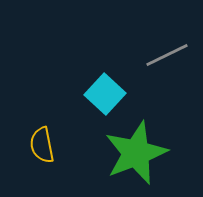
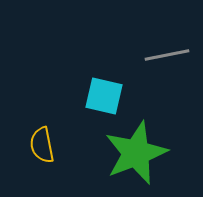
gray line: rotated 15 degrees clockwise
cyan square: moved 1 px left, 2 px down; rotated 30 degrees counterclockwise
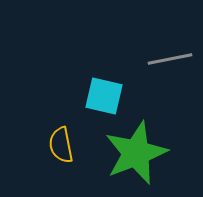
gray line: moved 3 px right, 4 px down
yellow semicircle: moved 19 px right
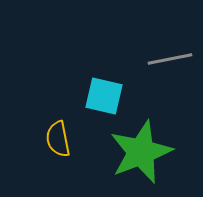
yellow semicircle: moved 3 px left, 6 px up
green star: moved 5 px right, 1 px up
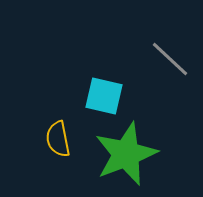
gray line: rotated 54 degrees clockwise
green star: moved 15 px left, 2 px down
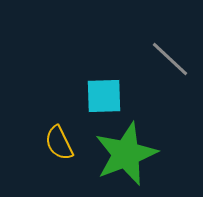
cyan square: rotated 15 degrees counterclockwise
yellow semicircle: moved 1 px right, 4 px down; rotated 15 degrees counterclockwise
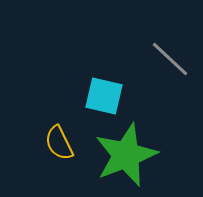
cyan square: rotated 15 degrees clockwise
green star: moved 1 px down
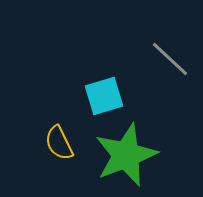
cyan square: rotated 30 degrees counterclockwise
